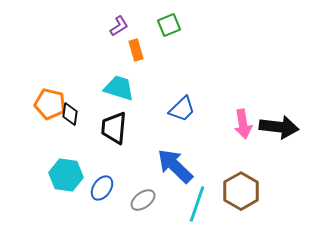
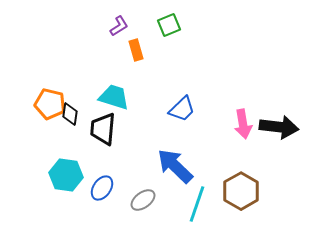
cyan trapezoid: moved 5 px left, 9 px down
black trapezoid: moved 11 px left, 1 px down
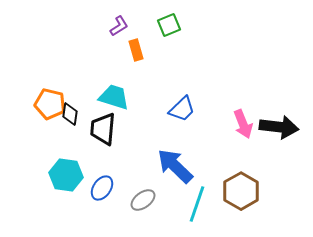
pink arrow: rotated 12 degrees counterclockwise
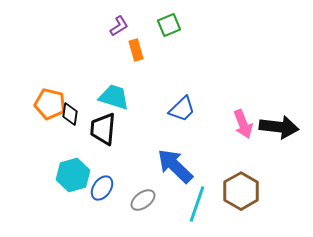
cyan hexagon: moved 7 px right; rotated 24 degrees counterclockwise
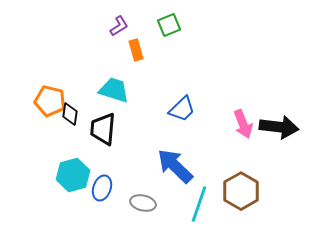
cyan trapezoid: moved 7 px up
orange pentagon: moved 3 px up
blue ellipse: rotated 15 degrees counterclockwise
gray ellipse: moved 3 px down; rotated 50 degrees clockwise
cyan line: moved 2 px right
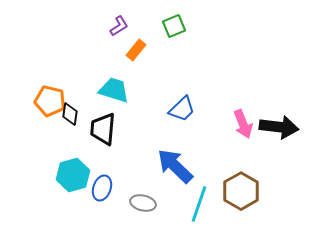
green square: moved 5 px right, 1 px down
orange rectangle: rotated 55 degrees clockwise
